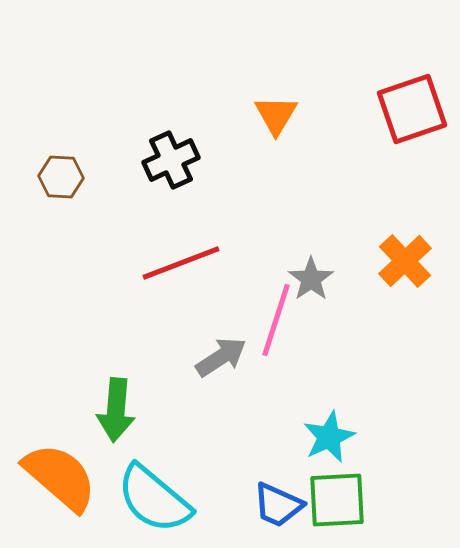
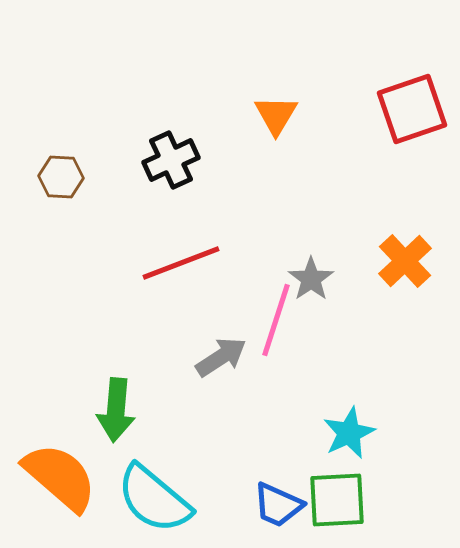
cyan star: moved 20 px right, 4 px up
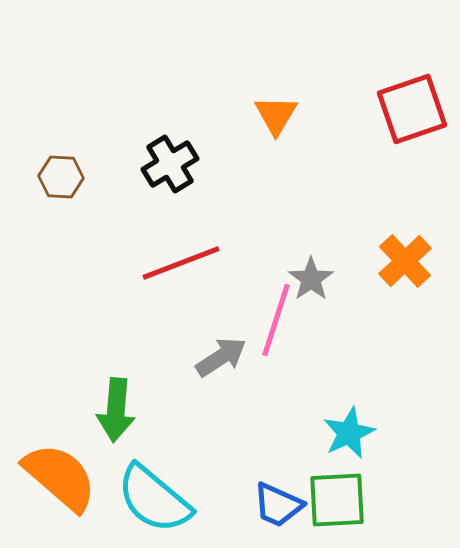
black cross: moved 1 px left, 4 px down; rotated 6 degrees counterclockwise
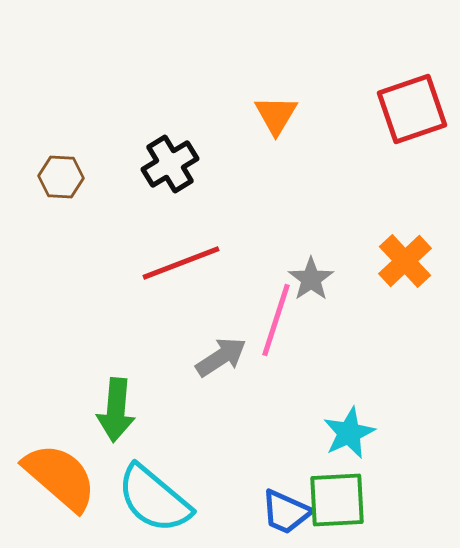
blue trapezoid: moved 8 px right, 7 px down
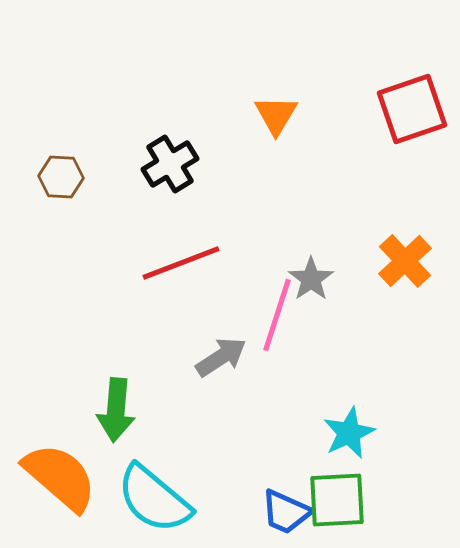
pink line: moved 1 px right, 5 px up
